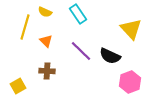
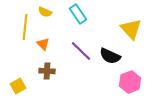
yellow line: rotated 10 degrees counterclockwise
orange triangle: moved 3 px left, 3 px down
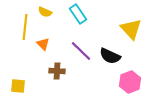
brown cross: moved 10 px right
yellow square: rotated 35 degrees clockwise
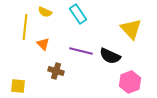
purple line: rotated 30 degrees counterclockwise
brown cross: moved 1 px left; rotated 14 degrees clockwise
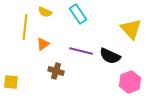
orange triangle: rotated 40 degrees clockwise
yellow square: moved 7 px left, 4 px up
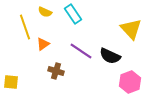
cyan rectangle: moved 5 px left
yellow line: rotated 25 degrees counterclockwise
purple line: rotated 20 degrees clockwise
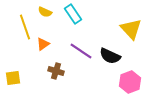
yellow square: moved 2 px right, 4 px up; rotated 14 degrees counterclockwise
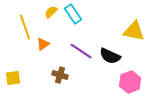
yellow semicircle: moved 6 px right; rotated 112 degrees clockwise
yellow triangle: moved 3 px right, 2 px down; rotated 35 degrees counterclockwise
brown cross: moved 4 px right, 4 px down
